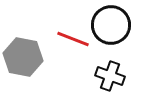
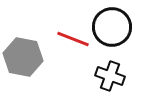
black circle: moved 1 px right, 2 px down
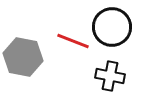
red line: moved 2 px down
black cross: rotated 8 degrees counterclockwise
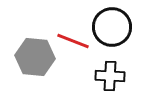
gray hexagon: moved 12 px right; rotated 6 degrees counterclockwise
black cross: rotated 8 degrees counterclockwise
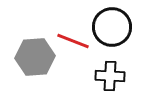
gray hexagon: rotated 9 degrees counterclockwise
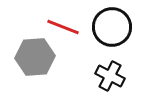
red line: moved 10 px left, 14 px up
black cross: rotated 24 degrees clockwise
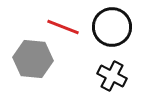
gray hexagon: moved 2 px left, 2 px down; rotated 9 degrees clockwise
black cross: moved 2 px right
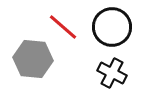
red line: rotated 20 degrees clockwise
black cross: moved 3 px up
